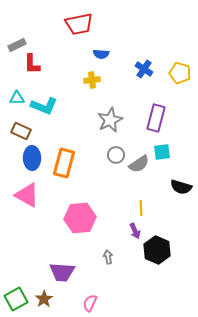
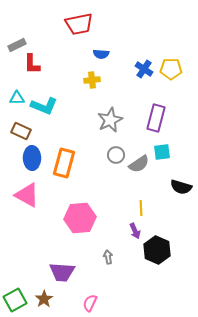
yellow pentagon: moved 9 px left, 4 px up; rotated 15 degrees counterclockwise
green square: moved 1 px left, 1 px down
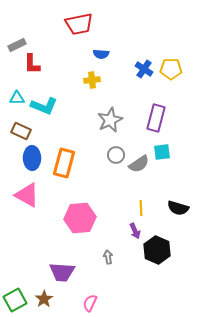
black semicircle: moved 3 px left, 21 px down
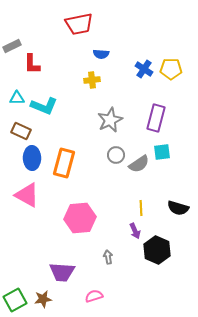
gray rectangle: moved 5 px left, 1 px down
brown star: moved 1 px left; rotated 24 degrees clockwise
pink semicircle: moved 4 px right, 7 px up; rotated 48 degrees clockwise
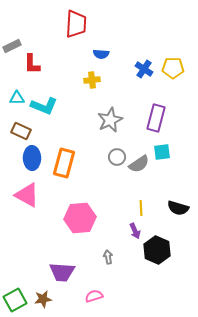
red trapezoid: moved 3 px left; rotated 76 degrees counterclockwise
yellow pentagon: moved 2 px right, 1 px up
gray circle: moved 1 px right, 2 px down
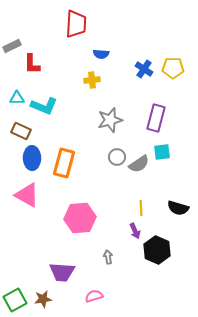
gray star: rotated 10 degrees clockwise
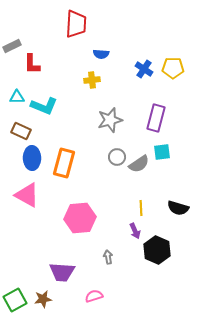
cyan triangle: moved 1 px up
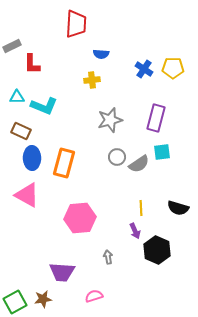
green square: moved 2 px down
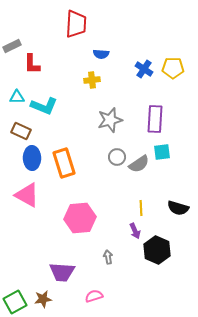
purple rectangle: moved 1 px left, 1 px down; rotated 12 degrees counterclockwise
orange rectangle: rotated 32 degrees counterclockwise
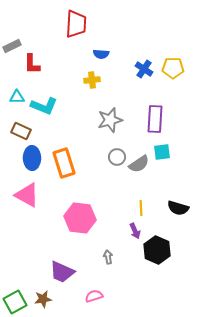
pink hexagon: rotated 12 degrees clockwise
purple trapezoid: rotated 20 degrees clockwise
